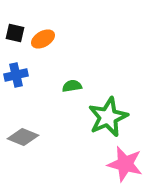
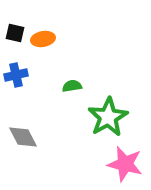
orange ellipse: rotated 20 degrees clockwise
green star: rotated 6 degrees counterclockwise
gray diamond: rotated 40 degrees clockwise
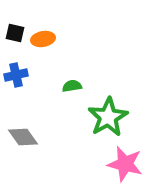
gray diamond: rotated 8 degrees counterclockwise
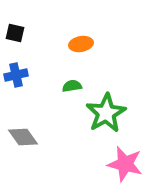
orange ellipse: moved 38 px right, 5 px down
green star: moved 2 px left, 4 px up
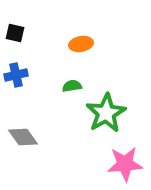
pink star: rotated 18 degrees counterclockwise
